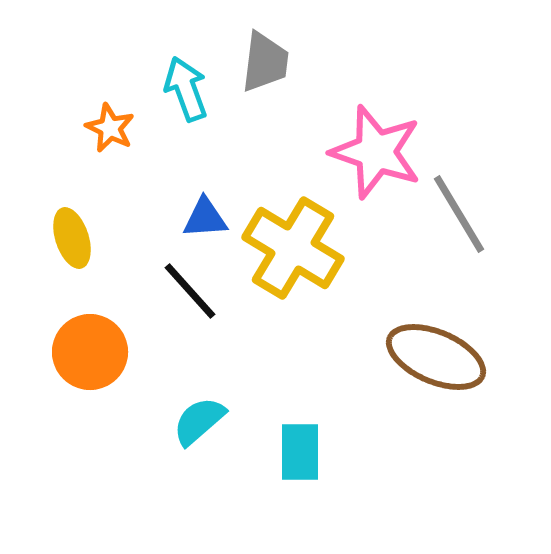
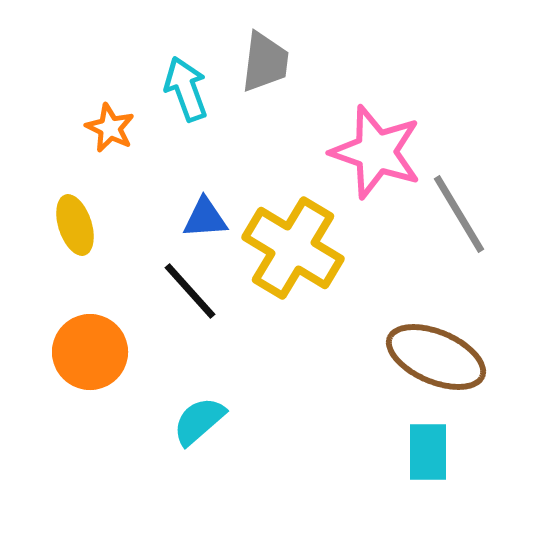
yellow ellipse: moved 3 px right, 13 px up
cyan rectangle: moved 128 px right
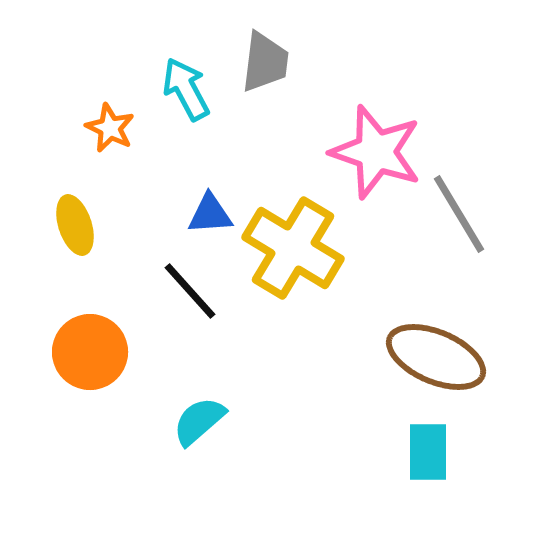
cyan arrow: rotated 8 degrees counterclockwise
blue triangle: moved 5 px right, 4 px up
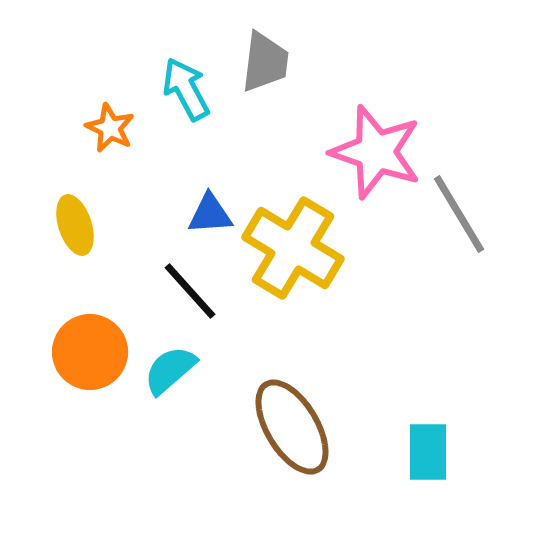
brown ellipse: moved 144 px left, 70 px down; rotated 36 degrees clockwise
cyan semicircle: moved 29 px left, 51 px up
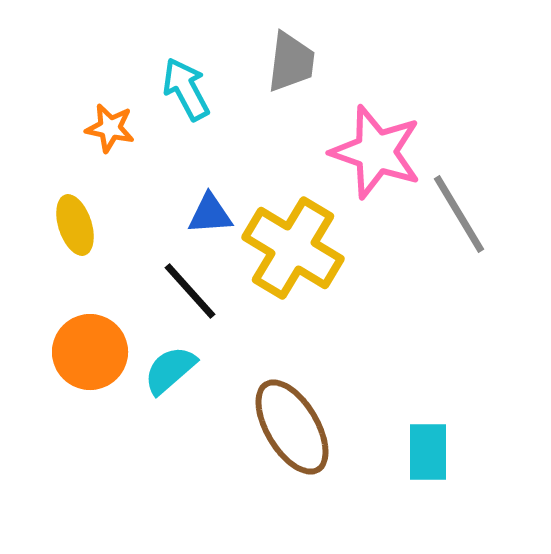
gray trapezoid: moved 26 px right
orange star: rotated 15 degrees counterclockwise
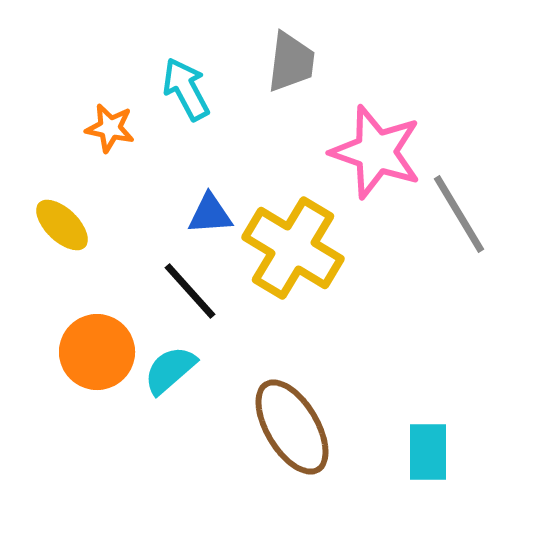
yellow ellipse: moved 13 px left; rotated 28 degrees counterclockwise
orange circle: moved 7 px right
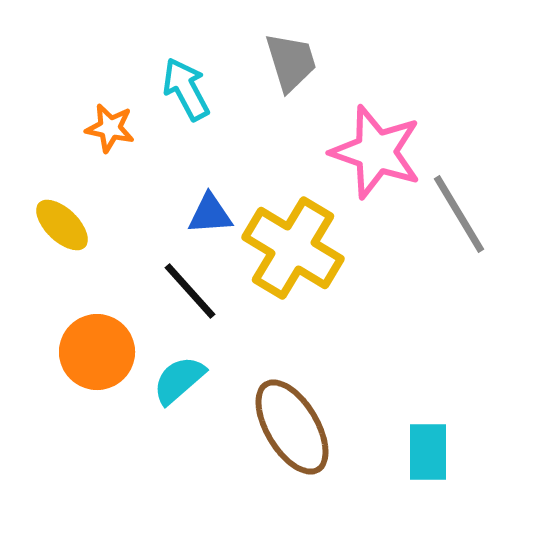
gray trapezoid: rotated 24 degrees counterclockwise
cyan semicircle: moved 9 px right, 10 px down
